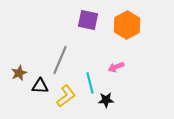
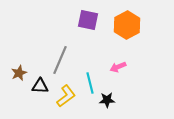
pink arrow: moved 2 px right
black star: moved 1 px right
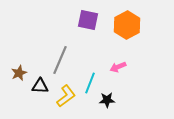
cyan line: rotated 35 degrees clockwise
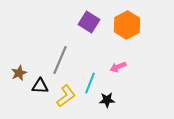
purple square: moved 1 px right, 2 px down; rotated 20 degrees clockwise
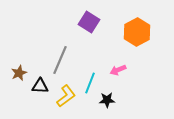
orange hexagon: moved 10 px right, 7 px down
pink arrow: moved 3 px down
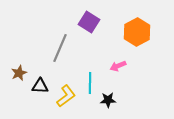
gray line: moved 12 px up
pink arrow: moved 4 px up
cyan line: rotated 20 degrees counterclockwise
black star: moved 1 px right
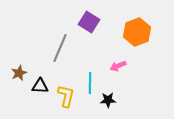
orange hexagon: rotated 8 degrees clockwise
yellow L-shape: rotated 40 degrees counterclockwise
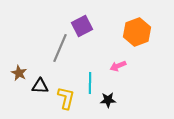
purple square: moved 7 px left, 4 px down; rotated 30 degrees clockwise
brown star: rotated 21 degrees counterclockwise
yellow L-shape: moved 2 px down
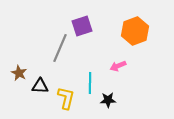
purple square: rotated 10 degrees clockwise
orange hexagon: moved 2 px left, 1 px up
